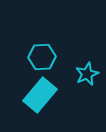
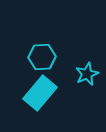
cyan rectangle: moved 2 px up
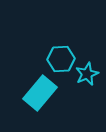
cyan hexagon: moved 19 px right, 2 px down
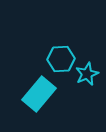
cyan rectangle: moved 1 px left, 1 px down
